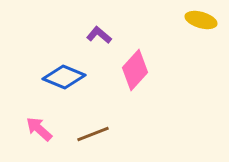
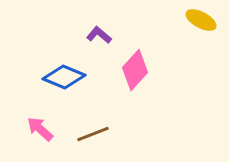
yellow ellipse: rotated 12 degrees clockwise
pink arrow: moved 1 px right
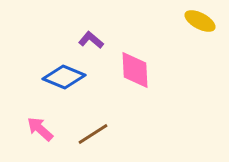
yellow ellipse: moved 1 px left, 1 px down
purple L-shape: moved 8 px left, 5 px down
pink diamond: rotated 45 degrees counterclockwise
brown line: rotated 12 degrees counterclockwise
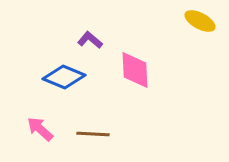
purple L-shape: moved 1 px left
brown line: rotated 36 degrees clockwise
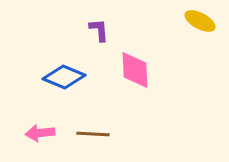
purple L-shape: moved 9 px right, 10 px up; rotated 45 degrees clockwise
pink arrow: moved 4 px down; rotated 48 degrees counterclockwise
